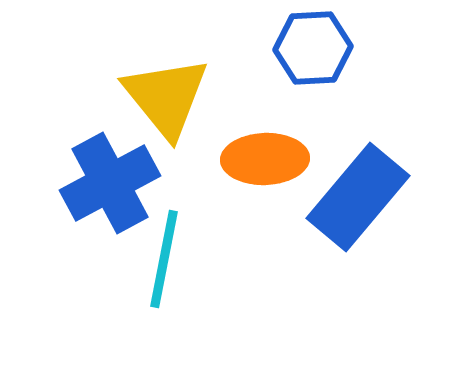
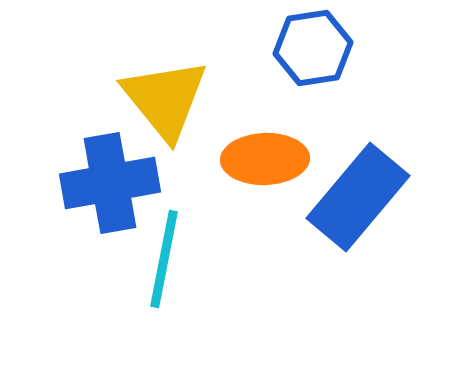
blue hexagon: rotated 6 degrees counterclockwise
yellow triangle: moved 1 px left, 2 px down
blue cross: rotated 18 degrees clockwise
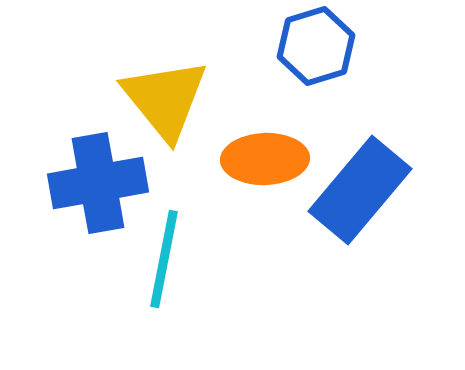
blue hexagon: moved 3 px right, 2 px up; rotated 8 degrees counterclockwise
blue cross: moved 12 px left
blue rectangle: moved 2 px right, 7 px up
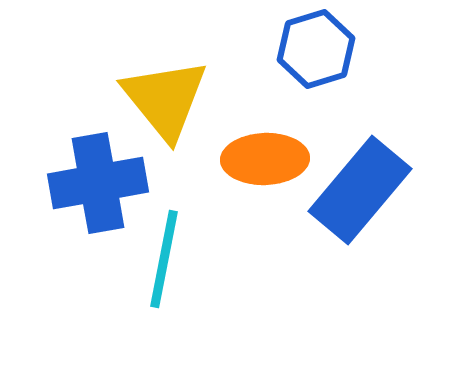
blue hexagon: moved 3 px down
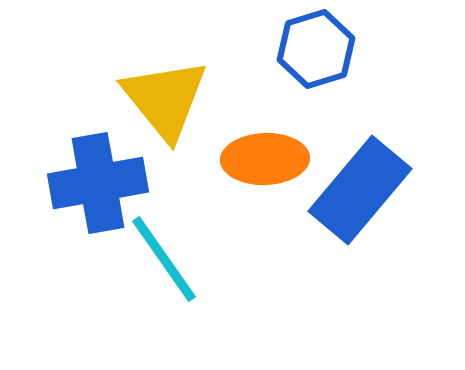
cyan line: rotated 46 degrees counterclockwise
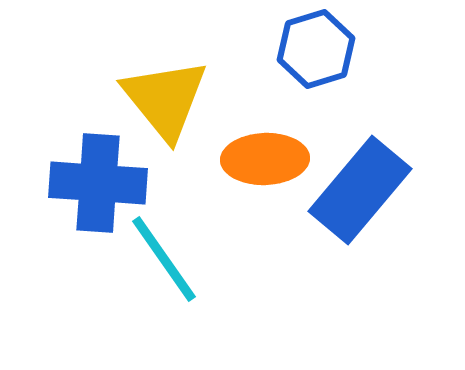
blue cross: rotated 14 degrees clockwise
